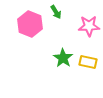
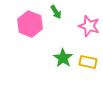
pink star: rotated 20 degrees clockwise
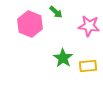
green arrow: rotated 16 degrees counterclockwise
pink star: rotated 10 degrees counterclockwise
yellow rectangle: moved 4 px down; rotated 18 degrees counterclockwise
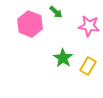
yellow rectangle: rotated 54 degrees counterclockwise
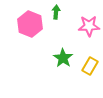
green arrow: rotated 128 degrees counterclockwise
pink star: rotated 10 degrees counterclockwise
yellow rectangle: moved 2 px right
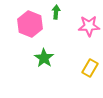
green star: moved 19 px left
yellow rectangle: moved 2 px down
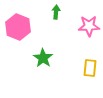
pink hexagon: moved 12 px left, 3 px down
green star: moved 1 px left
yellow rectangle: rotated 24 degrees counterclockwise
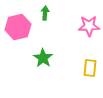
green arrow: moved 11 px left, 1 px down
pink hexagon: rotated 25 degrees clockwise
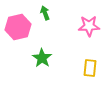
green arrow: rotated 24 degrees counterclockwise
green star: moved 1 px left
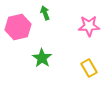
yellow rectangle: moved 1 px left; rotated 36 degrees counterclockwise
